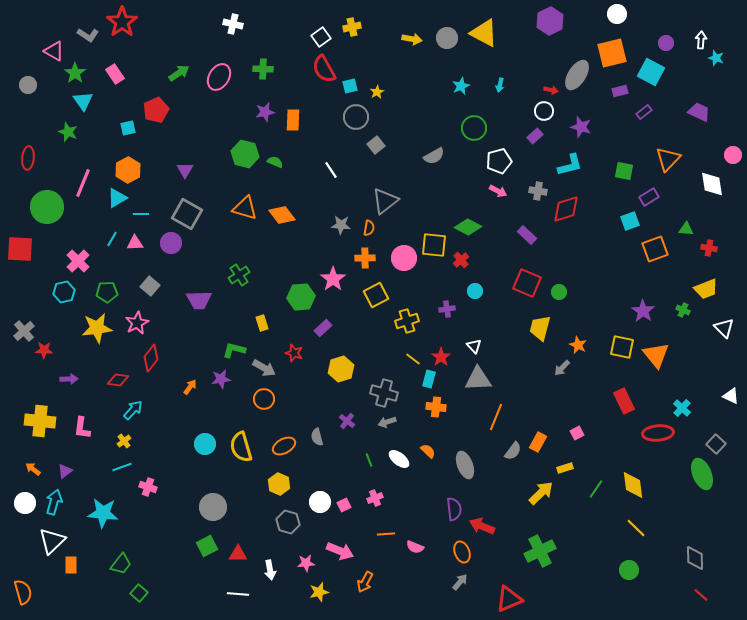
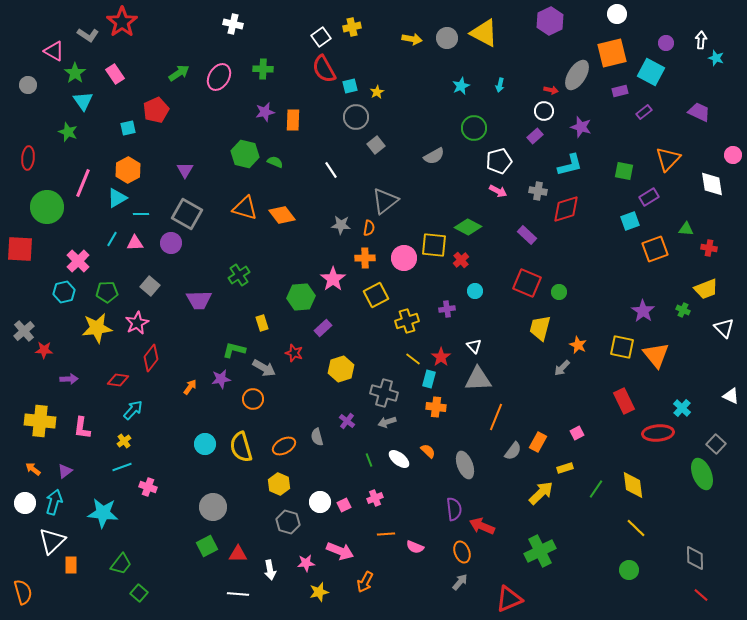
orange circle at (264, 399): moved 11 px left
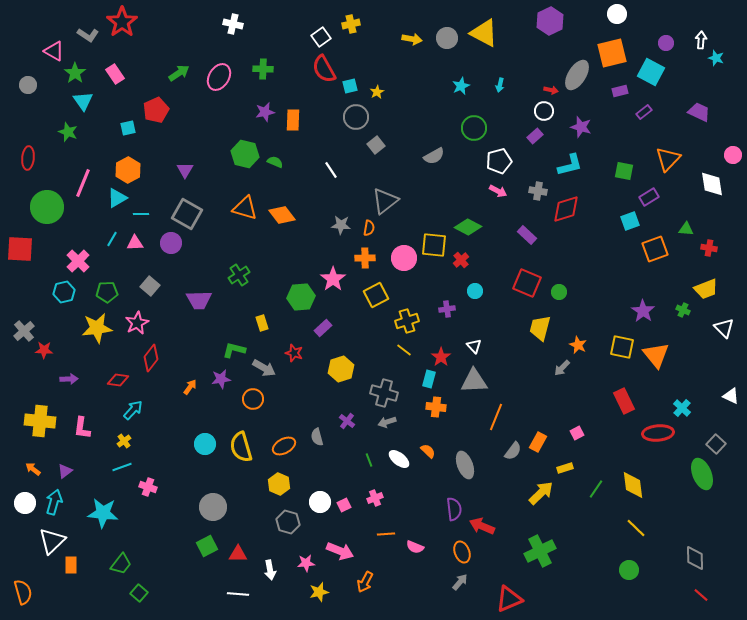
yellow cross at (352, 27): moved 1 px left, 3 px up
yellow line at (413, 359): moved 9 px left, 9 px up
gray triangle at (478, 379): moved 4 px left, 2 px down
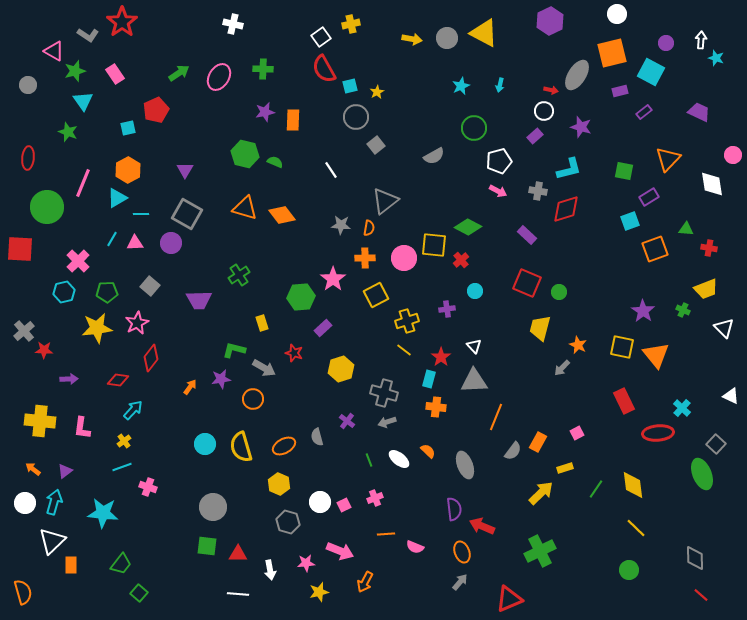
green star at (75, 73): moved 2 px up; rotated 20 degrees clockwise
cyan L-shape at (570, 165): moved 1 px left, 4 px down
green square at (207, 546): rotated 35 degrees clockwise
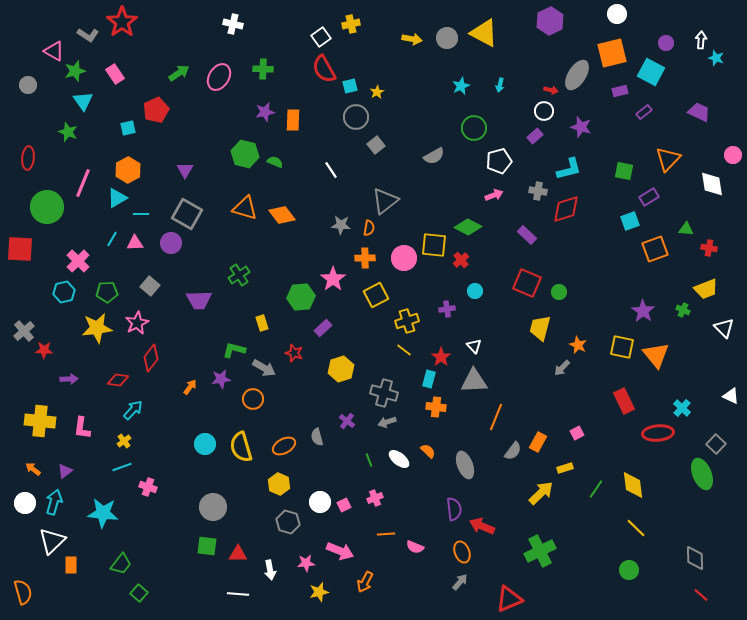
pink arrow at (498, 191): moved 4 px left, 4 px down; rotated 48 degrees counterclockwise
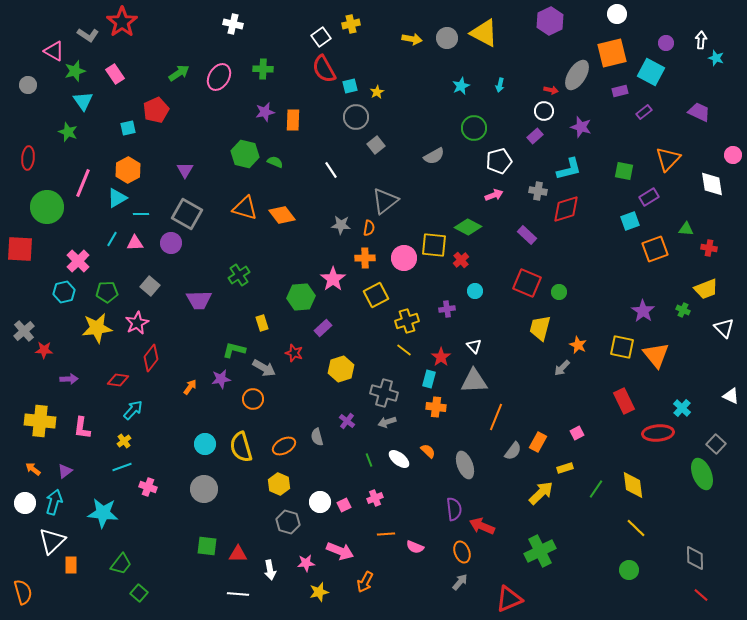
gray circle at (213, 507): moved 9 px left, 18 px up
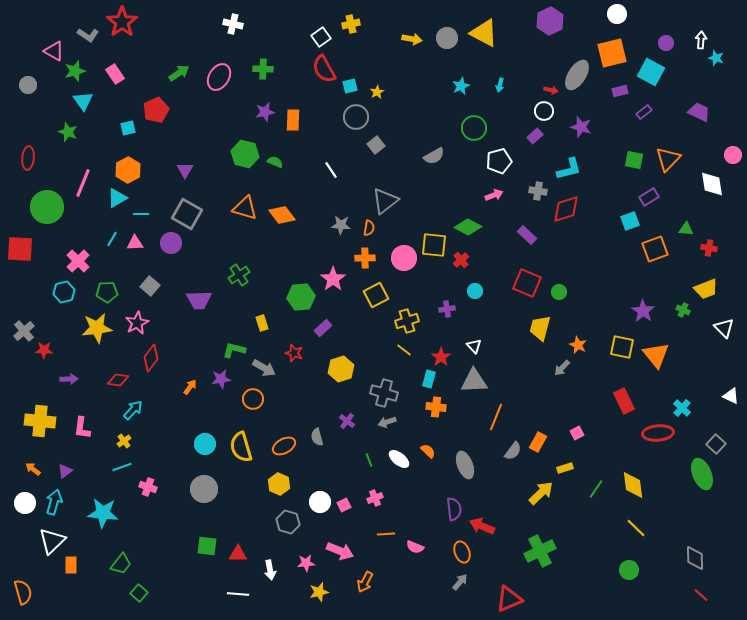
green square at (624, 171): moved 10 px right, 11 px up
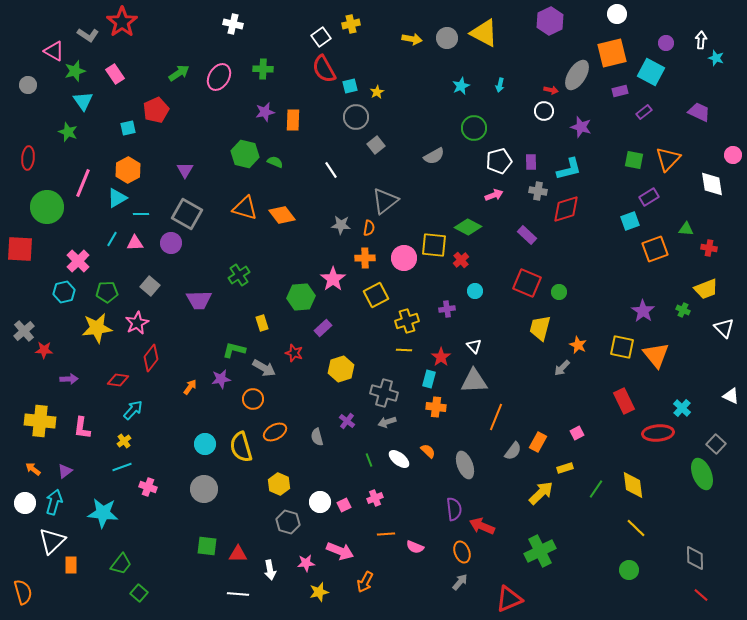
purple rectangle at (535, 136): moved 4 px left, 26 px down; rotated 49 degrees counterclockwise
yellow line at (404, 350): rotated 35 degrees counterclockwise
orange ellipse at (284, 446): moved 9 px left, 14 px up
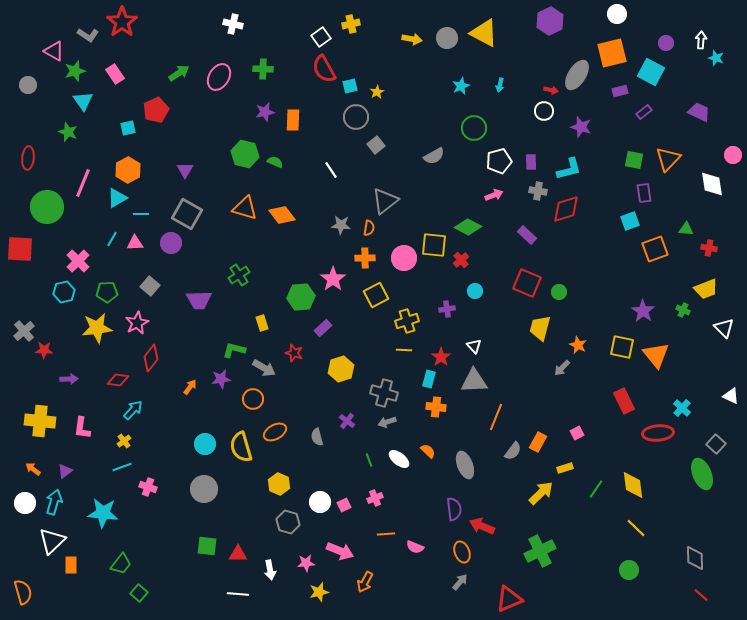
purple rectangle at (649, 197): moved 5 px left, 4 px up; rotated 66 degrees counterclockwise
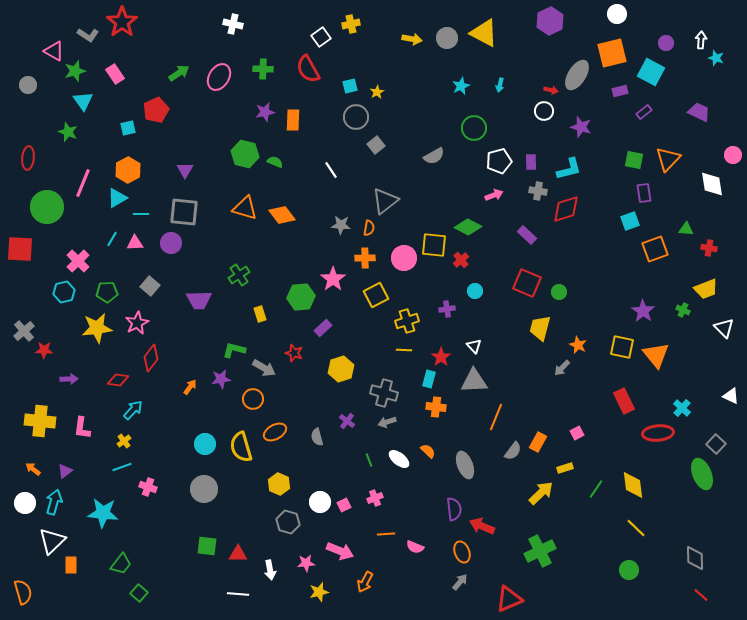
red semicircle at (324, 69): moved 16 px left
gray square at (187, 214): moved 3 px left, 2 px up; rotated 24 degrees counterclockwise
yellow rectangle at (262, 323): moved 2 px left, 9 px up
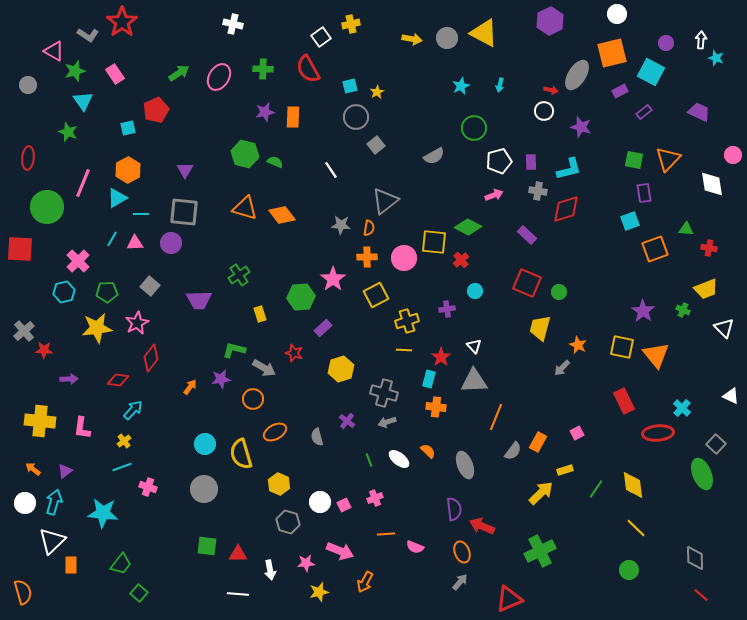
purple rectangle at (620, 91): rotated 14 degrees counterclockwise
orange rectangle at (293, 120): moved 3 px up
yellow square at (434, 245): moved 3 px up
orange cross at (365, 258): moved 2 px right, 1 px up
yellow semicircle at (241, 447): moved 7 px down
yellow rectangle at (565, 468): moved 2 px down
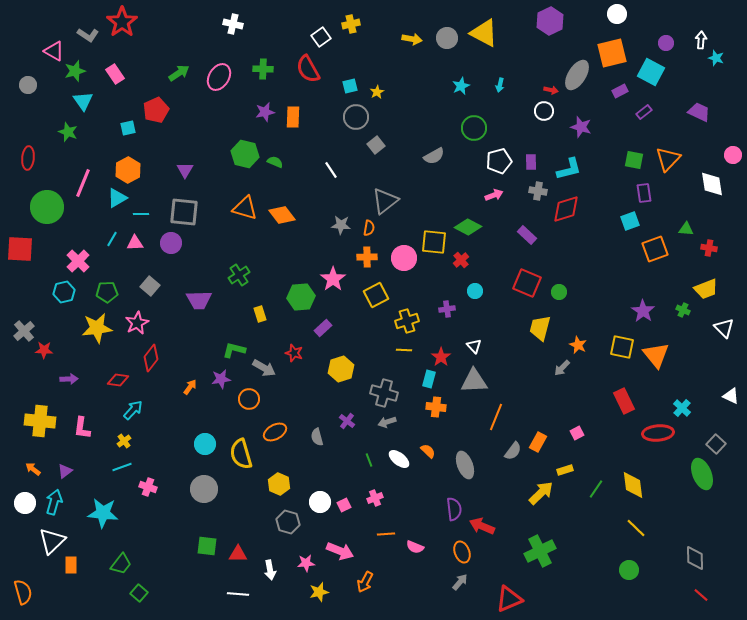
orange circle at (253, 399): moved 4 px left
